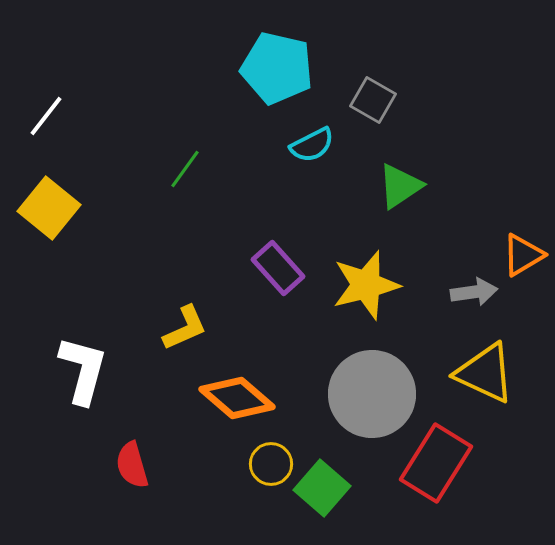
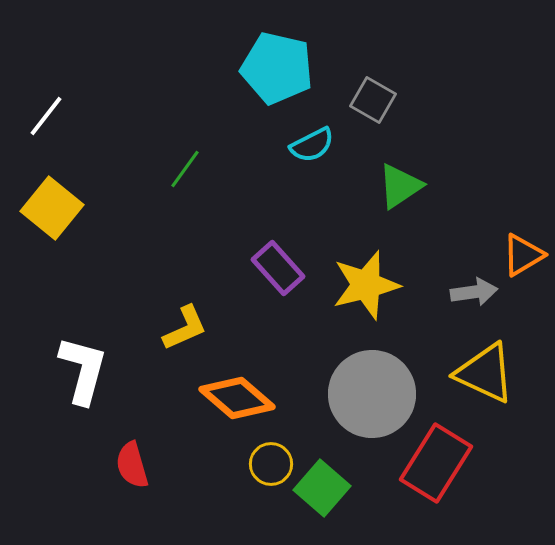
yellow square: moved 3 px right
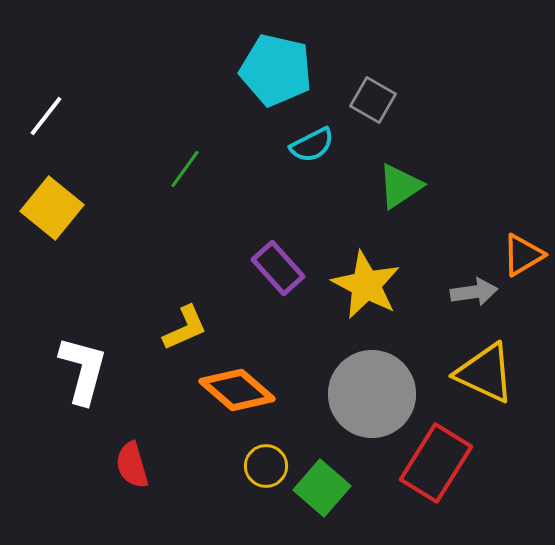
cyan pentagon: moved 1 px left, 2 px down
yellow star: rotated 30 degrees counterclockwise
orange diamond: moved 8 px up
yellow circle: moved 5 px left, 2 px down
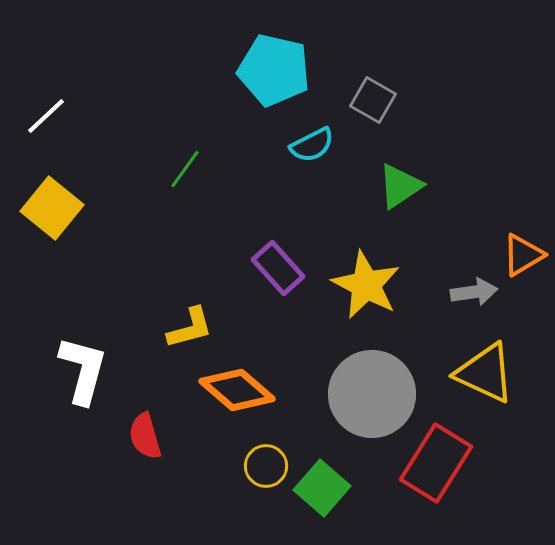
cyan pentagon: moved 2 px left
white line: rotated 9 degrees clockwise
yellow L-shape: moved 5 px right; rotated 9 degrees clockwise
red semicircle: moved 13 px right, 29 px up
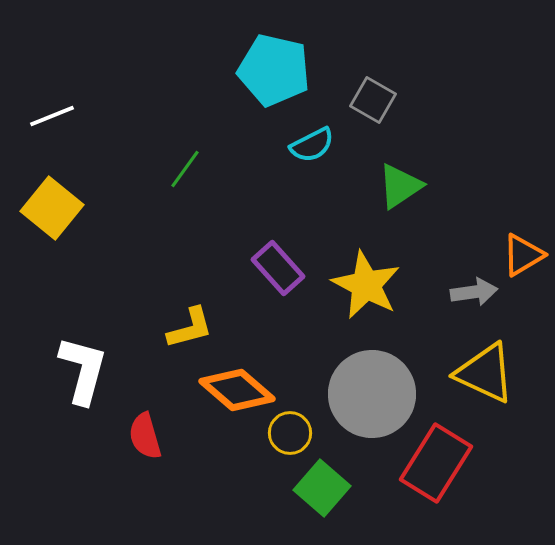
white line: moved 6 px right; rotated 21 degrees clockwise
yellow circle: moved 24 px right, 33 px up
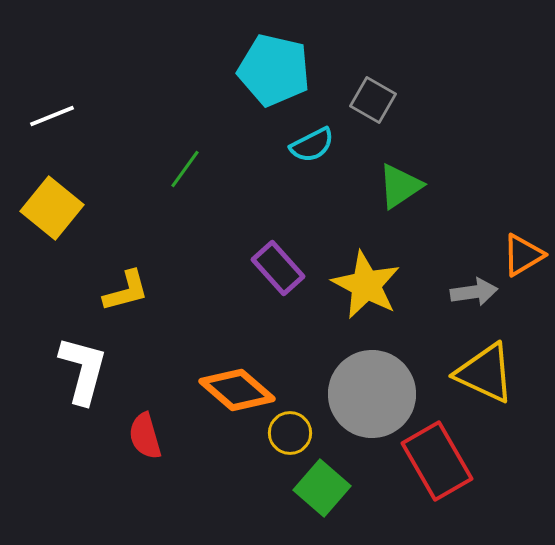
yellow L-shape: moved 64 px left, 37 px up
red rectangle: moved 1 px right, 2 px up; rotated 62 degrees counterclockwise
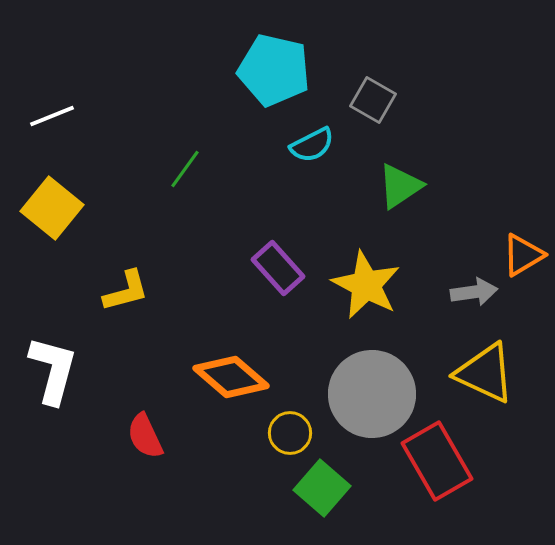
white L-shape: moved 30 px left
orange diamond: moved 6 px left, 13 px up
red semicircle: rotated 9 degrees counterclockwise
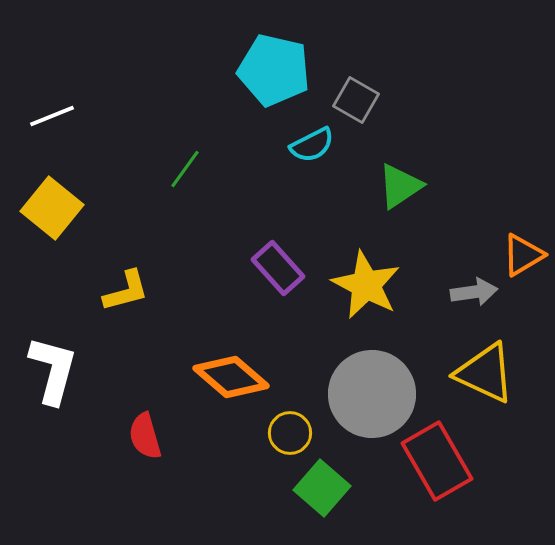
gray square: moved 17 px left
red semicircle: rotated 9 degrees clockwise
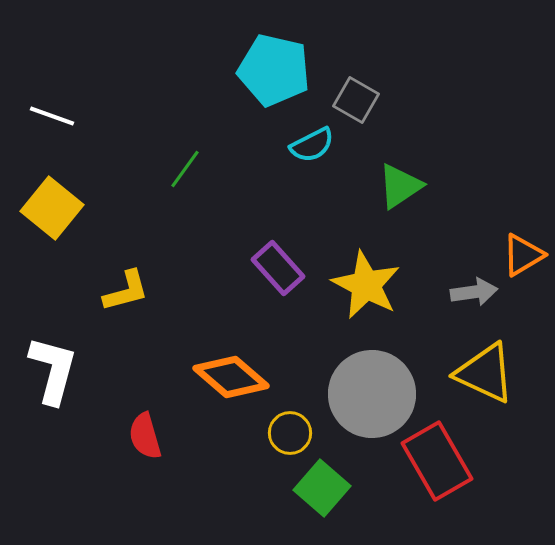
white line: rotated 42 degrees clockwise
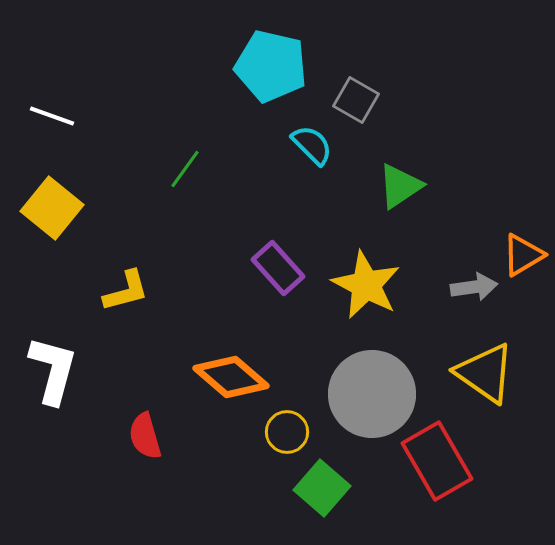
cyan pentagon: moved 3 px left, 4 px up
cyan semicircle: rotated 108 degrees counterclockwise
gray arrow: moved 5 px up
yellow triangle: rotated 10 degrees clockwise
yellow circle: moved 3 px left, 1 px up
